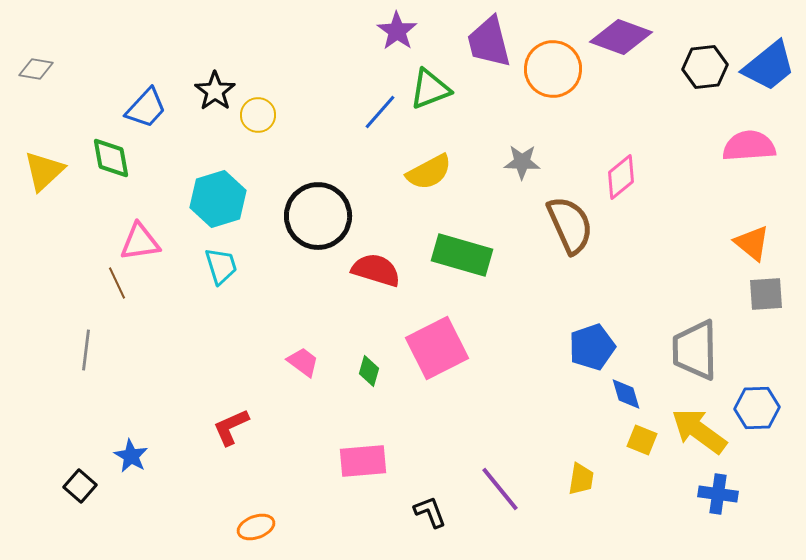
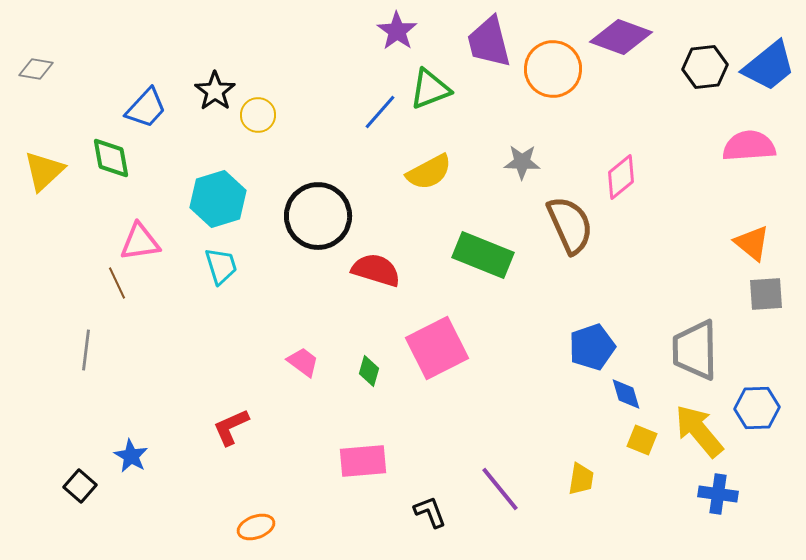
green rectangle at (462, 255): moved 21 px right; rotated 6 degrees clockwise
yellow arrow at (699, 431): rotated 14 degrees clockwise
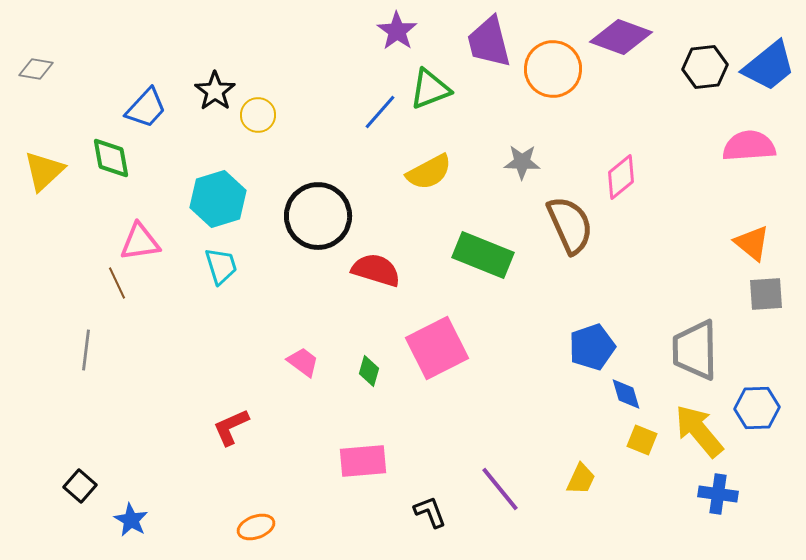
blue star at (131, 456): moved 64 px down
yellow trapezoid at (581, 479): rotated 16 degrees clockwise
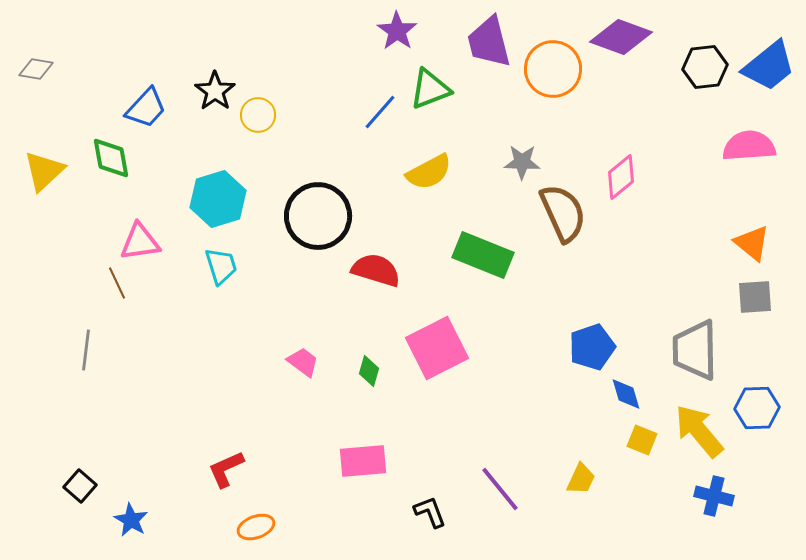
brown semicircle at (570, 225): moved 7 px left, 12 px up
gray square at (766, 294): moved 11 px left, 3 px down
red L-shape at (231, 427): moved 5 px left, 42 px down
blue cross at (718, 494): moved 4 px left, 2 px down; rotated 6 degrees clockwise
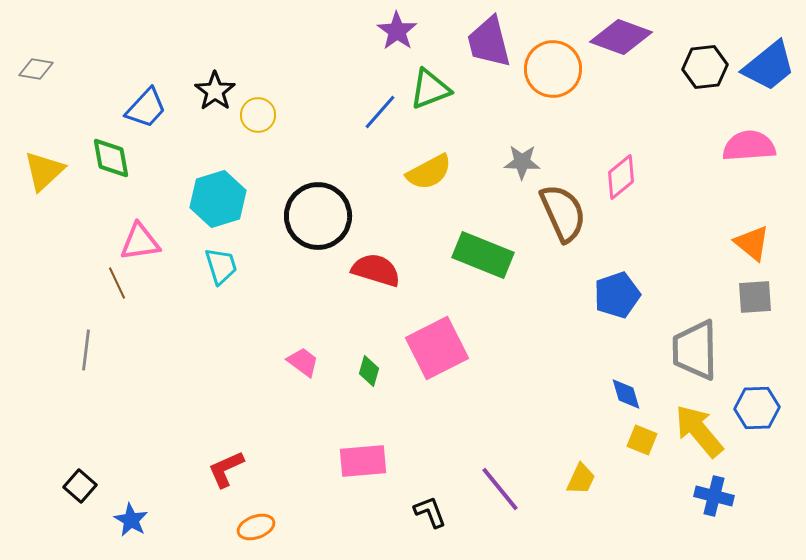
blue pentagon at (592, 347): moved 25 px right, 52 px up
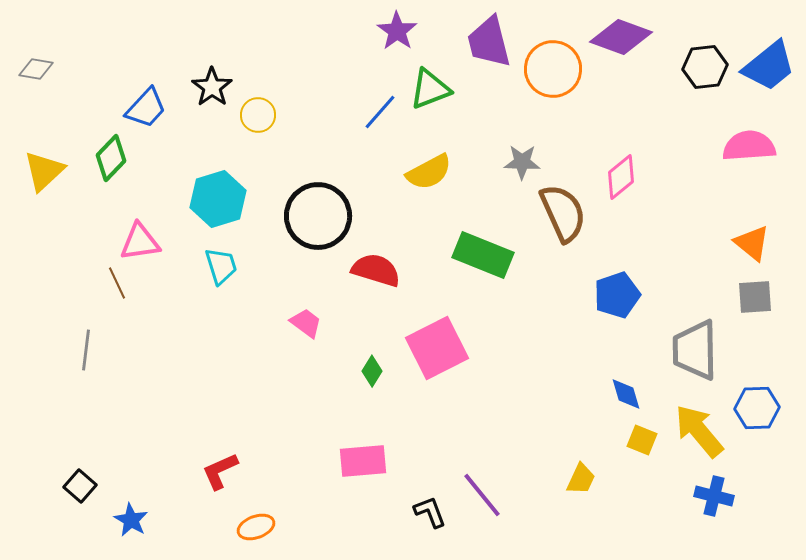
black star at (215, 91): moved 3 px left, 4 px up
green diamond at (111, 158): rotated 54 degrees clockwise
pink trapezoid at (303, 362): moved 3 px right, 39 px up
green diamond at (369, 371): moved 3 px right; rotated 16 degrees clockwise
red L-shape at (226, 469): moved 6 px left, 2 px down
purple line at (500, 489): moved 18 px left, 6 px down
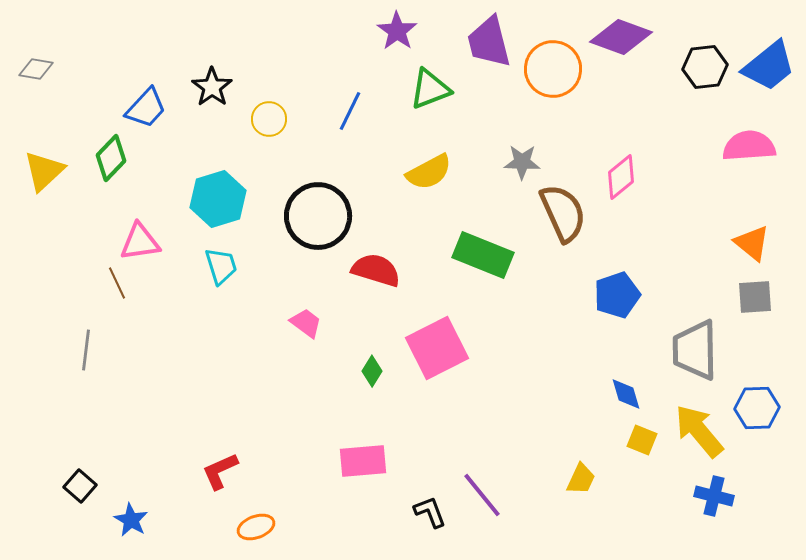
blue line at (380, 112): moved 30 px left, 1 px up; rotated 15 degrees counterclockwise
yellow circle at (258, 115): moved 11 px right, 4 px down
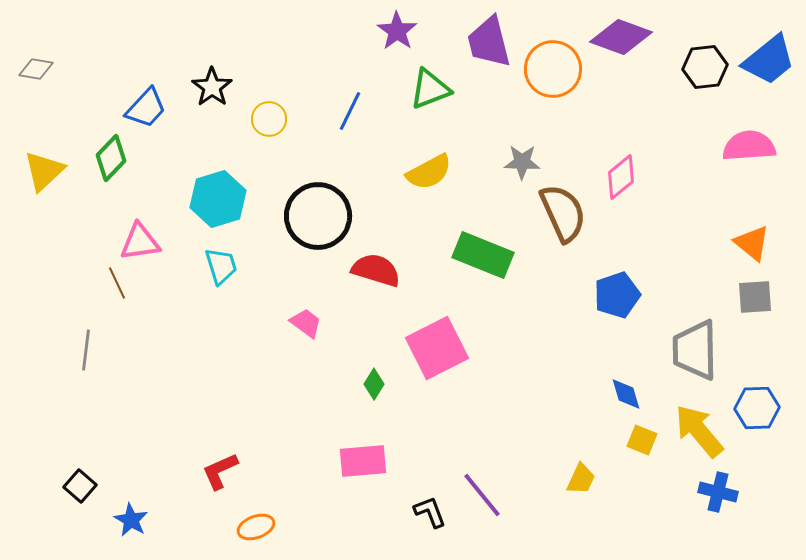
blue trapezoid at (769, 66): moved 6 px up
green diamond at (372, 371): moved 2 px right, 13 px down
blue cross at (714, 496): moved 4 px right, 4 px up
